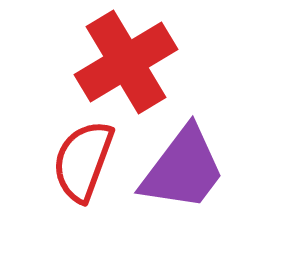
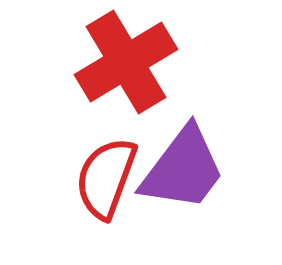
red semicircle: moved 23 px right, 17 px down
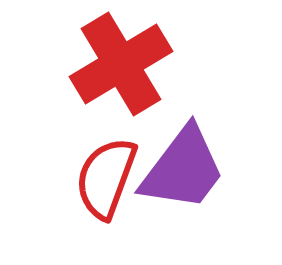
red cross: moved 5 px left, 2 px down
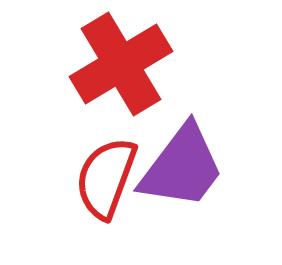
purple trapezoid: moved 1 px left, 2 px up
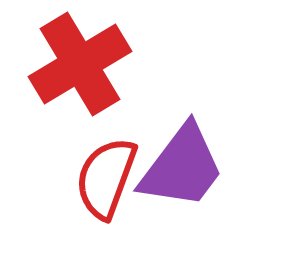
red cross: moved 41 px left
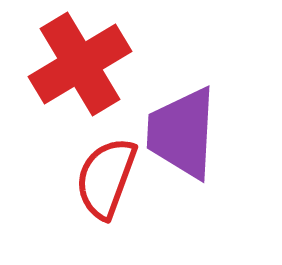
purple trapezoid: moved 34 px up; rotated 146 degrees clockwise
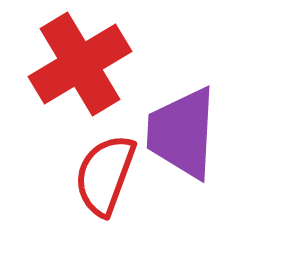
red semicircle: moved 1 px left, 3 px up
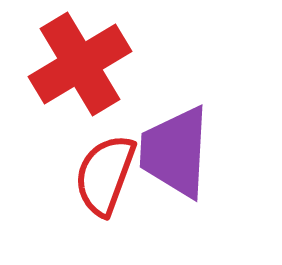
purple trapezoid: moved 7 px left, 19 px down
